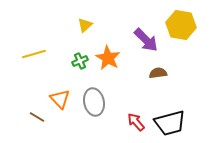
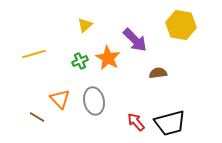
purple arrow: moved 11 px left
gray ellipse: moved 1 px up
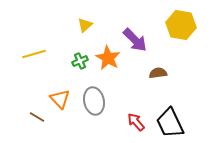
black trapezoid: rotated 80 degrees clockwise
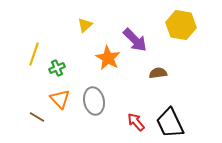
yellow line: rotated 55 degrees counterclockwise
green cross: moved 23 px left, 7 px down
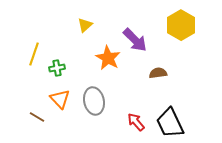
yellow hexagon: rotated 20 degrees clockwise
green cross: rotated 14 degrees clockwise
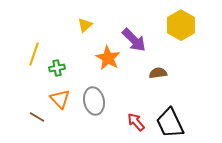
purple arrow: moved 1 px left
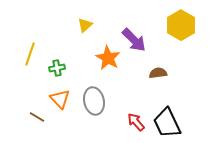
yellow line: moved 4 px left
black trapezoid: moved 3 px left
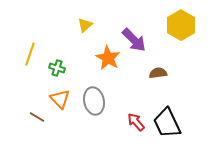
green cross: rotated 28 degrees clockwise
